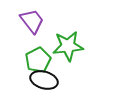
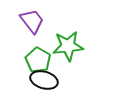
green pentagon: rotated 15 degrees counterclockwise
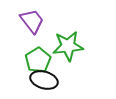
green pentagon: rotated 10 degrees clockwise
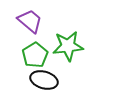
purple trapezoid: moved 2 px left; rotated 12 degrees counterclockwise
green pentagon: moved 3 px left, 5 px up
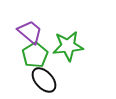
purple trapezoid: moved 11 px down
black ellipse: rotated 32 degrees clockwise
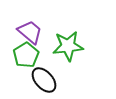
green pentagon: moved 9 px left
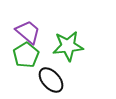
purple trapezoid: moved 2 px left
black ellipse: moved 7 px right
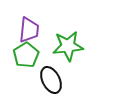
purple trapezoid: moved 1 px right, 2 px up; rotated 56 degrees clockwise
black ellipse: rotated 16 degrees clockwise
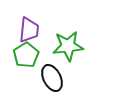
black ellipse: moved 1 px right, 2 px up
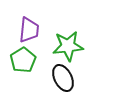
green pentagon: moved 3 px left, 5 px down
black ellipse: moved 11 px right
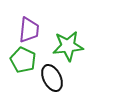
green pentagon: rotated 15 degrees counterclockwise
black ellipse: moved 11 px left
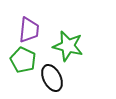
green star: rotated 20 degrees clockwise
